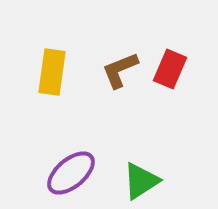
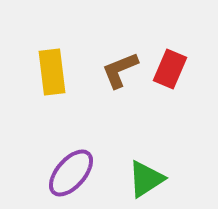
yellow rectangle: rotated 15 degrees counterclockwise
purple ellipse: rotated 9 degrees counterclockwise
green triangle: moved 5 px right, 2 px up
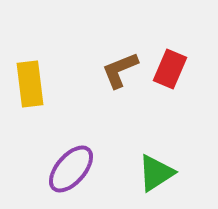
yellow rectangle: moved 22 px left, 12 px down
purple ellipse: moved 4 px up
green triangle: moved 10 px right, 6 px up
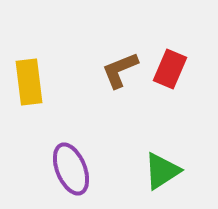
yellow rectangle: moved 1 px left, 2 px up
purple ellipse: rotated 63 degrees counterclockwise
green triangle: moved 6 px right, 2 px up
